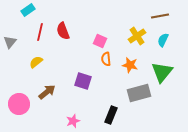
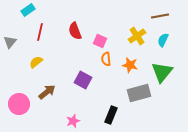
red semicircle: moved 12 px right
purple square: moved 1 px up; rotated 12 degrees clockwise
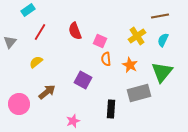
red line: rotated 18 degrees clockwise
orange star: rotated 14 degrees clockwise
black rectangle: moved 6 px up; rotated 18 degrees counterclockwise
